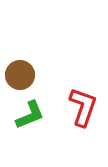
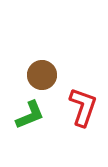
brown circle: moved 22 px right
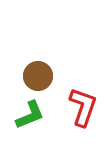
brown circle: moved 4 px left, 1 px down
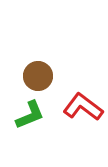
red L-shape: rotated 72 degrees counterclockwise
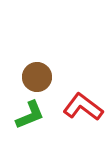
brown circle: moved 1 px left, 1 px down
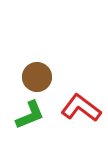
red L-shape: moved 2 px left, 1 px down
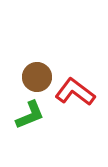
red L-shape: moved 6 px left, 16 px up
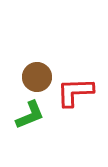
red L-shape: rotated 39 degrees counterclockwise
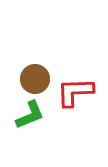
brown circle: moved 2 px left, 2 px down
